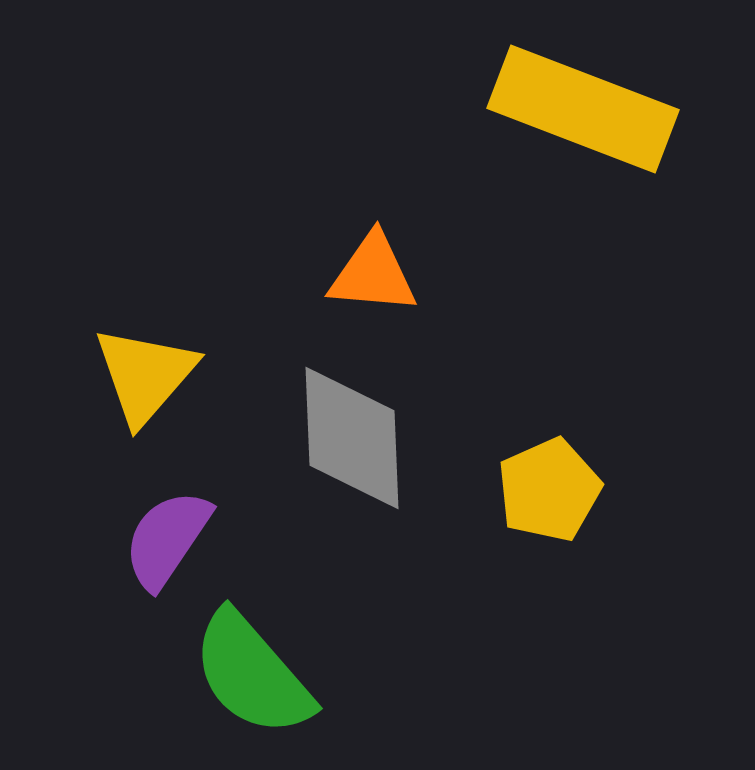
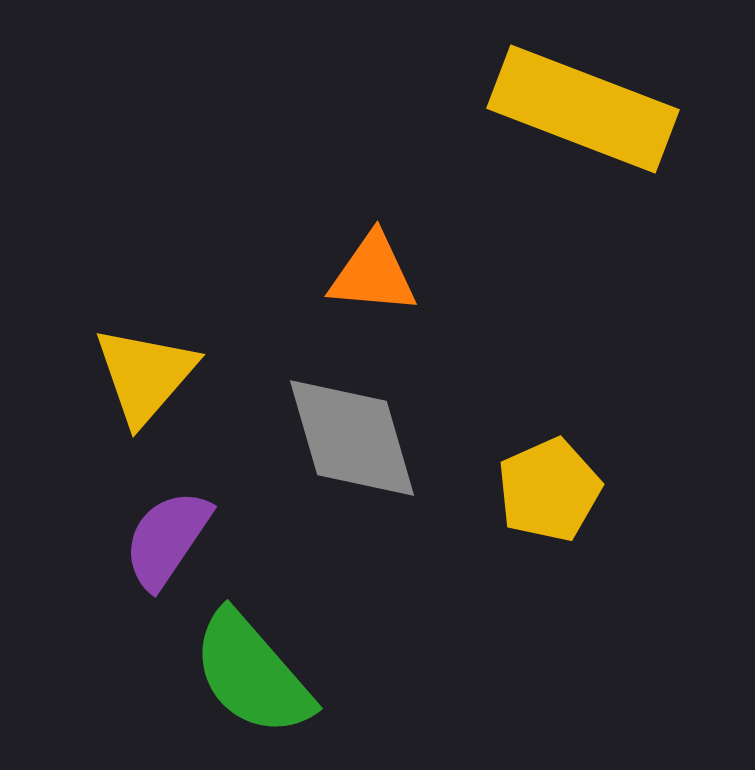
gray diamond: rotated 14 degrees counterclockwise
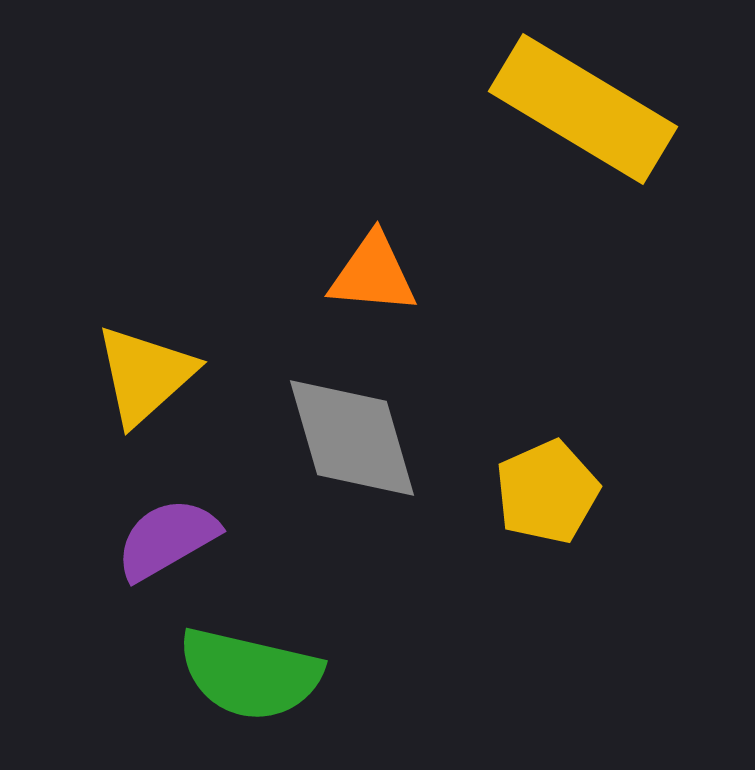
yellow rectangle: rotated 10 degrees clockwise
yellow triangle: rotated 7 degrees clockwise
yellow pentagon: moved 2 px left, 2 px down
purple semicircle: rotated 26 degrees clockwise
green semicircle: moved 2 px left; rotated 36 degrees counterclockwise
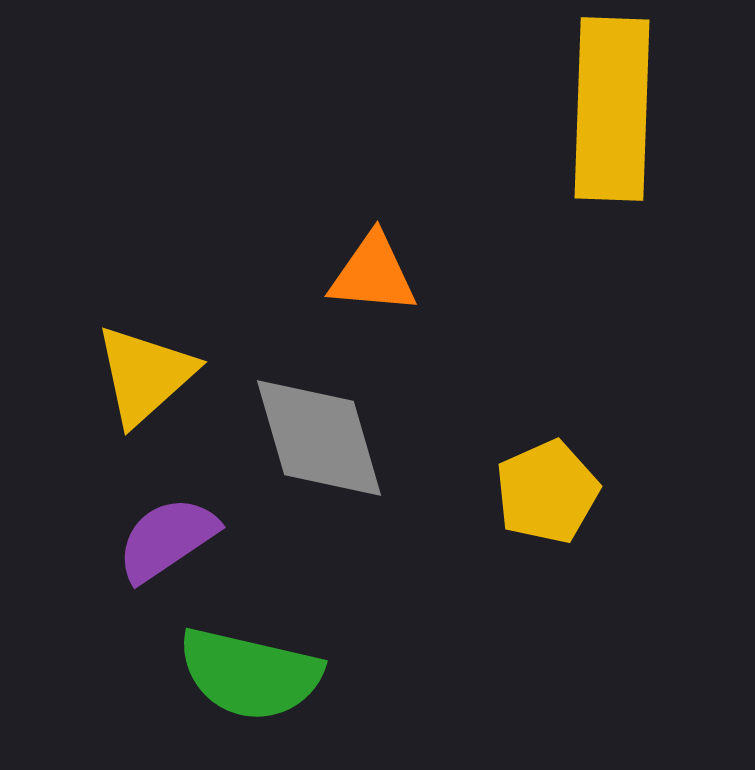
yellow rectangle: moved 29 px right; rotated 61 degrees clockwise
gray diamond: moved 33 px left
purple semicircle: rotated 4 degrees counterclockwise
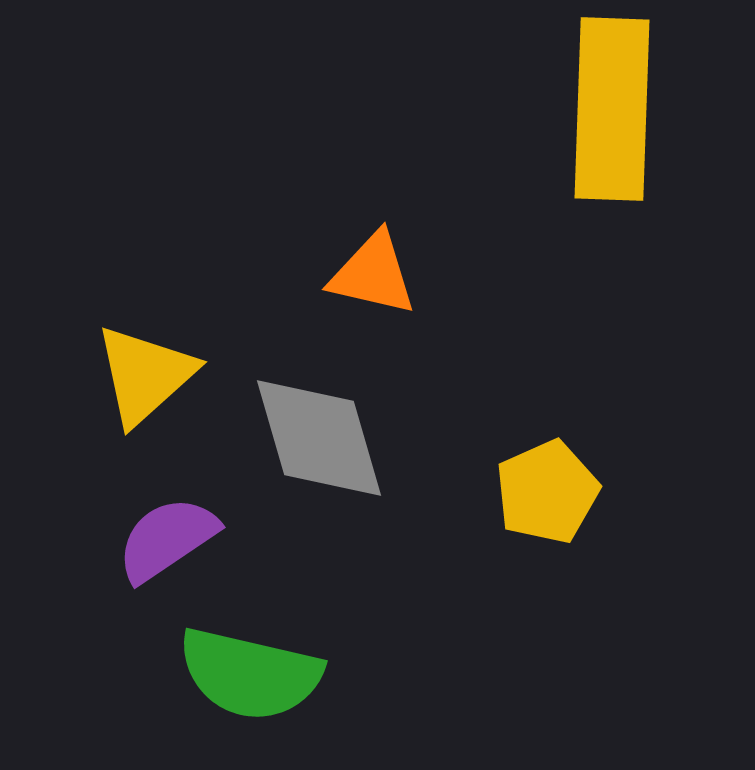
orange triangle: rotated 8 degrees clockwise
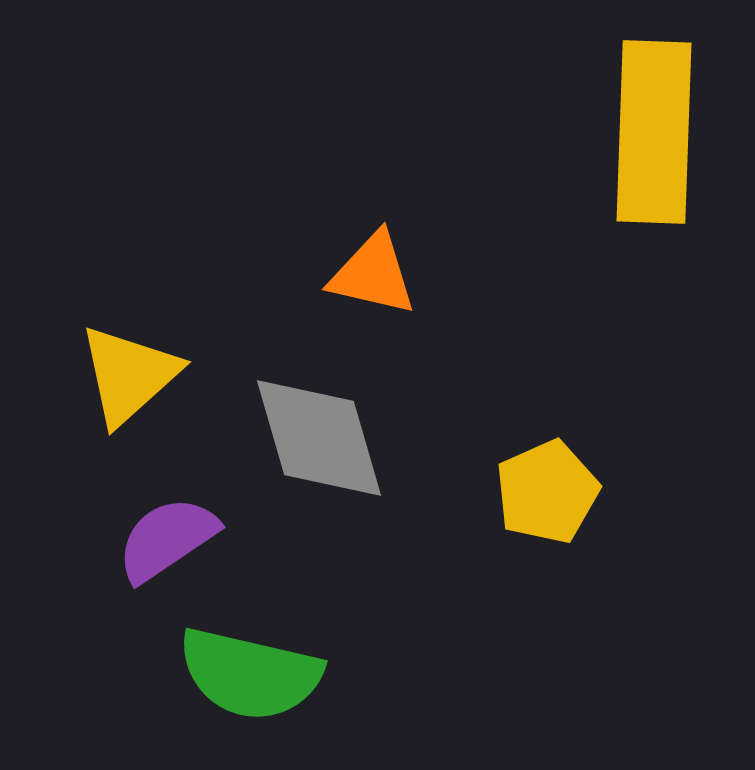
yellow rectangle: moved 42 px right, 23 px down
yellow triangle: moved 16 px left
